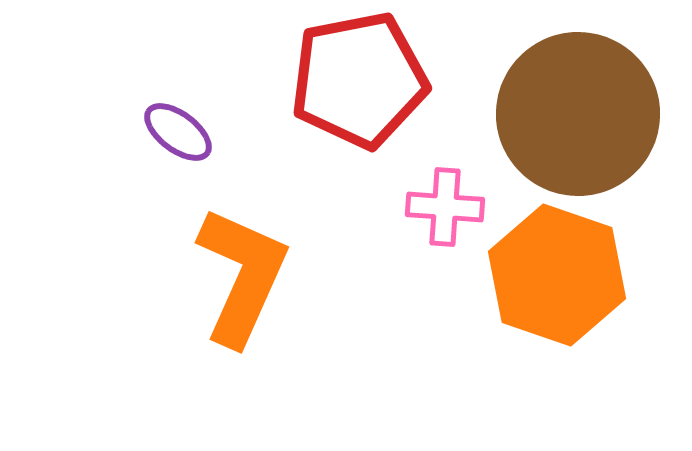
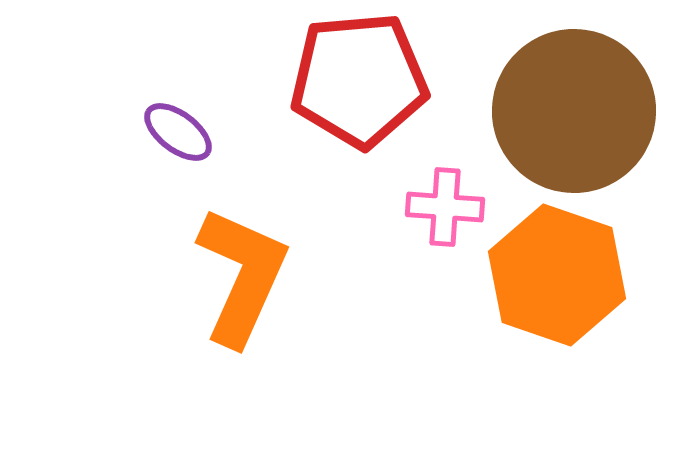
red pentagon: rotated 6 degrees clockwise
brown circle: moved 4 px left, 3 px up
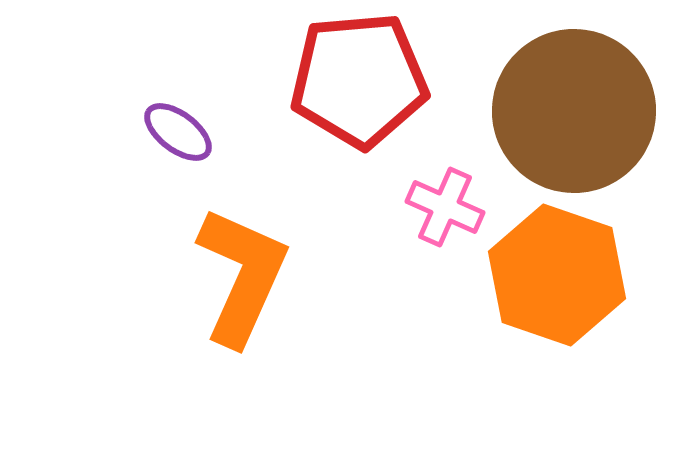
pink cross: rotated 20 degrees clockwise
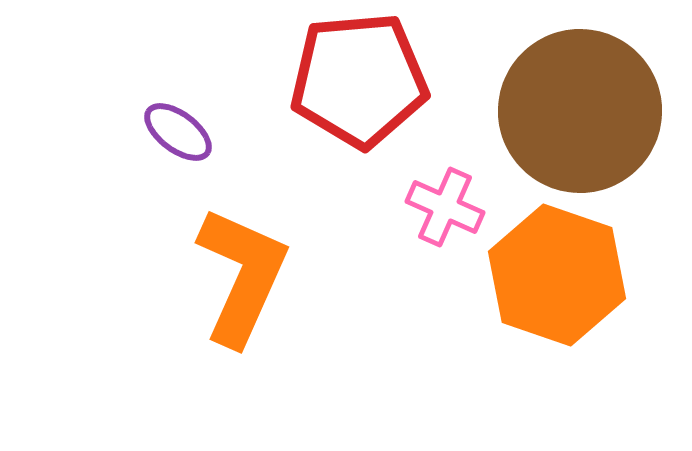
brown circle: moved 6 px right
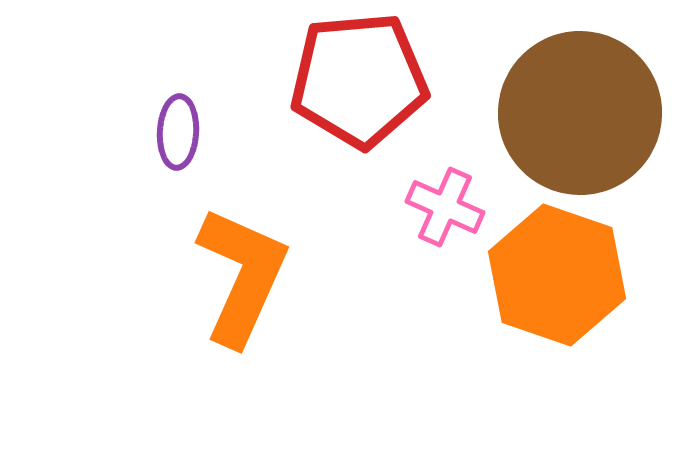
brown circle: moved 2 px down
purple ellipse: rotated 56 degrees clockwise
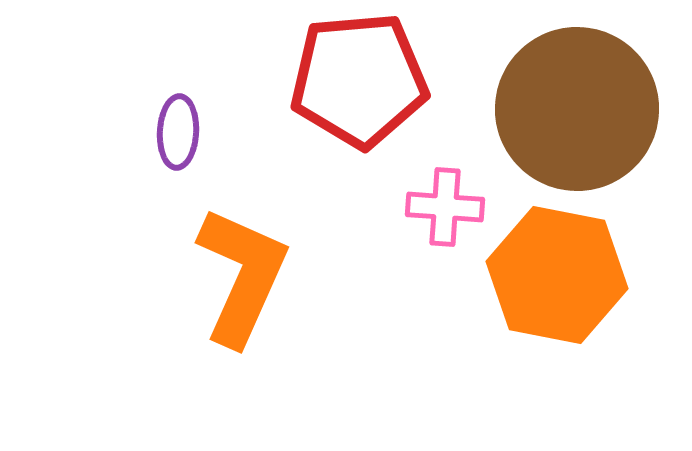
brown circle: moved 3 px left, 4 px up
pink cross: rotated 20 degrees counterclockwise
orange hexagon: rotated 8 degrees counterclockwise
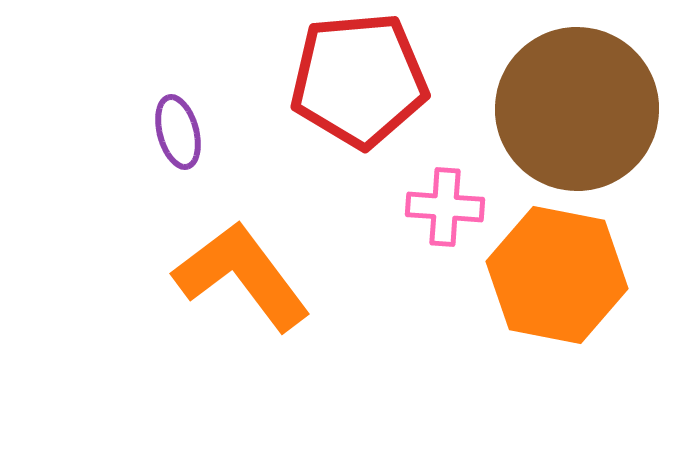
purple ellipse: rotated 18 degrees counterclockwise
orange L-shape: rotated 61 degrees counterclockwise
